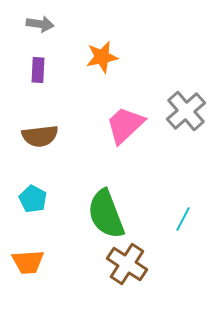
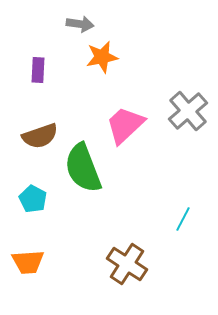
gray arrow: moved 40 px right
gray cross: moved 2 px right
brown semicircle: rotated 12 degrees counterclockwise
green semicircle: moved 23 px left, 46 px up
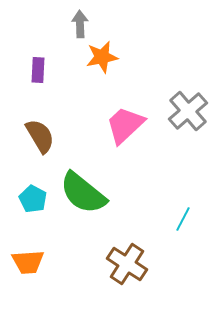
gray arrow: rotated 100 degrees counterclockwise
brown semicircle: rotated 102 degrees counterclockwise
green semicircle: moved 25 px down; rotated 30 degrees counterclockwise
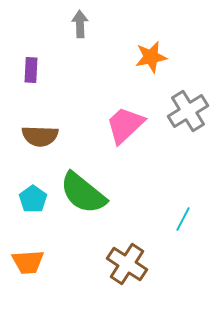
orange star: moved 49 px right
purple rectangle: moved 7 px left
gray cross: rotated 9 degrees clockwise
brown semicircle: rotated 123 degrees clockwise
cyan pentagon: rotated 8 degrees clockwise
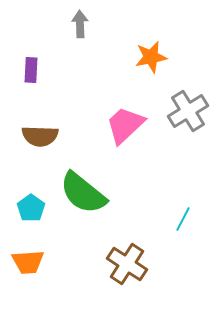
cyan pentagon: moved 2 px left, 9 px down
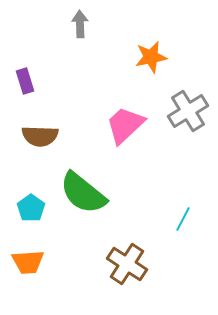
purple rectangle: moved 6 px left, 11 px down; rotated 20 degrees counterclockwise
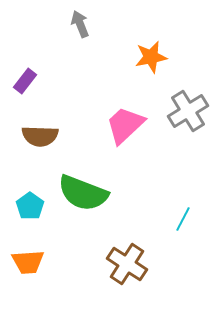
gray arrow: rotated 20 degrees counterclockwise
purple rectangle: rotated 55 degrees clockwise
green semicircle: rotated 18 degrees counterclockwise
cyan pentagon: moved 1 px left, 2 px up
